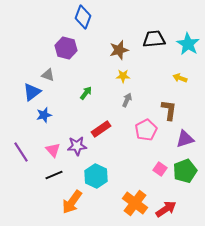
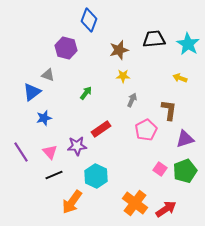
blue diamond: moved 6 px right, 3 px down
gray arrow: moved 5 px right
blue star: moved 3 px down
pink triangle: moved 3 px left, 2 px down
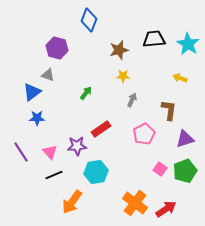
purple hexagon: moved 9 px left
blue star: moved 7 px left; rotated 14 degrees clockwise
pink pentagon: moved 2 px left, 4 px down
cyan hexagon: moved 4 px up; rotated 25 degrees clockwise
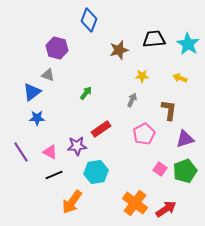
yellow star: moved 19 px right
pink triangle: rotated 21 degrees counterclockwise
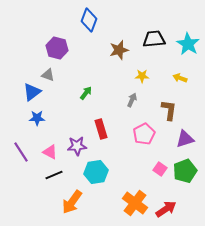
red rectangle: rotated 72 degrees counterclockwise
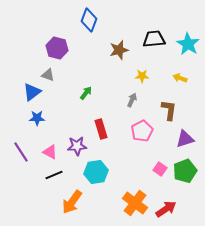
pink pentagon: moved 2 px left, 3 px up
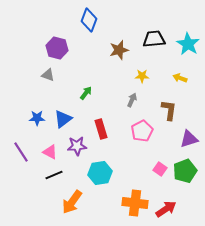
blue triangle: moved 31 px right, 27 px down
purple triangle: moved 4 px right
cyan hexagon: moved 4 px right, 1 px down
orange cross: rotated 30 degrees counterclockwise
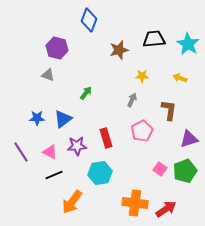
red rectangle: moved 5 px right, 9 px down
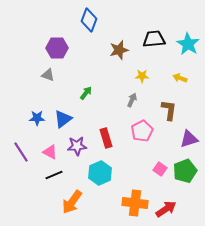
purple hexagon: rotated 15 degrees counterclockwise
cyan hexagon: rotated 15 degrees counterclockwise
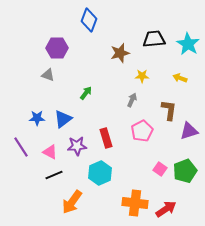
brown star: moved 1 px right, 3 px down
purple triangle: moved 8 px up
purple line: moved 5 px up
